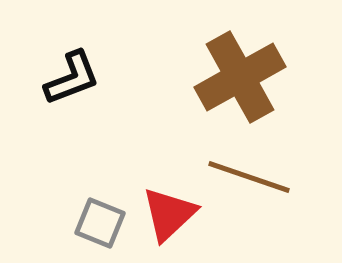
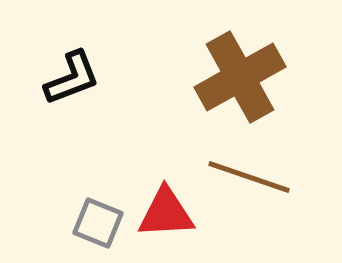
red triangle: moved 3 px left, 1 px up; rotated 40 degrees clockwise
gray square: moved 2 px left
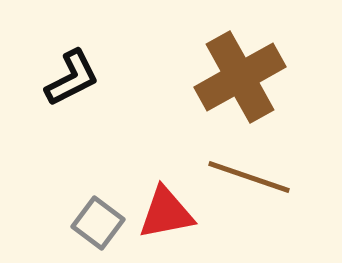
black L-shape: rotated 6 degrees counterclockwise
red triangle: rotated 8 degrees counterclockwise
gray square: rotated 15 degrees clockwise
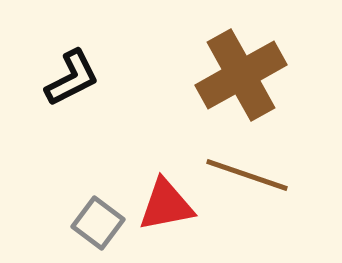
brown cross: moved 1 px right, 2 px up
brown line: moved 2 px left, 2 px up
red triangle: moved 8 px up
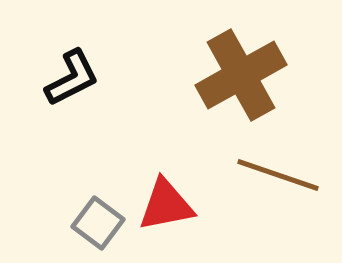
brown line: moved 31 px right
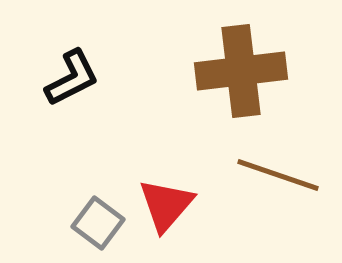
brown cross: moved 4 px up; rotated 22 degrees clockwise
red triangle: rotated 38 degrees counterclockwise
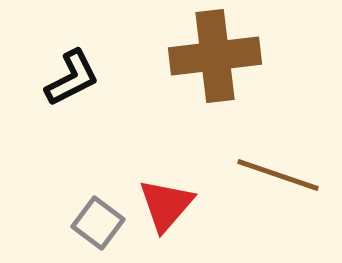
brown cross: moved 26 px left, 15 px up
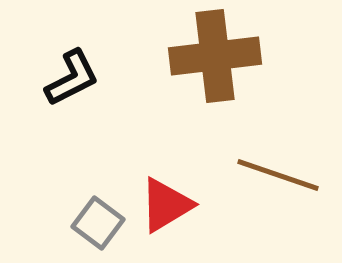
red triangle: rotated 18 degrees clockwise
